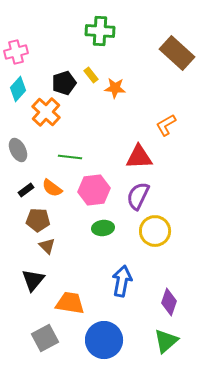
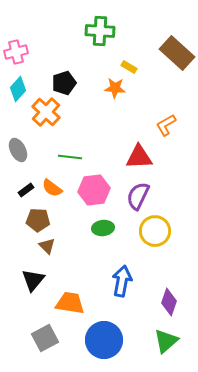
yellow rectangle: moved 38 px right, 8 px up; rotated 21 degrees counterclockwise
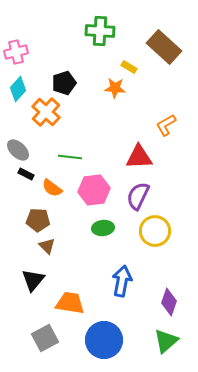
brown rectangle: moved 13 px left, 6 px up
gray ellipse: rotated 20 degrees counterclockwise
black rectangle: moved 16 px up; rotated 63 degrees clockwise
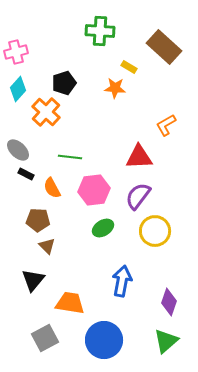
orange semicircle: rotated 25 degrees clockwise
purple semicircle: rotated 12 degrees clockwise
green ellipse: rotated 25 degrees counterclockwise
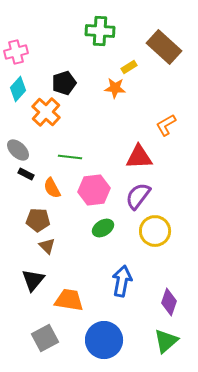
yellow rectangle: rotated 63 degrees counterclockwise
orange trapezoid: moved 1 px left, 3 px up
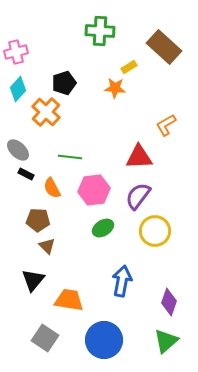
gray square: rotated 28 degrees counterclockwise
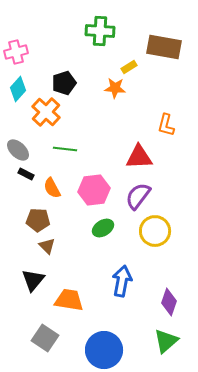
brown rectangle: rotated 32 degrees counterclockwise
orange L-shape: rotated 45 degrees counterclockwise
green line: moved 5 px left, 8 px up
blue circle: moved 10 px down
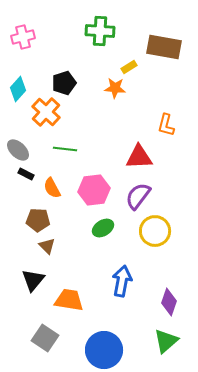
pink cross: moved 7 px right, 15 px up
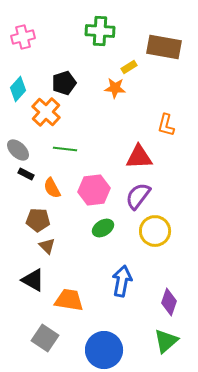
black triangle: rotated 40 degrees counterclockwise
